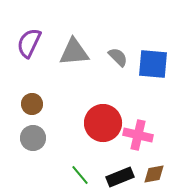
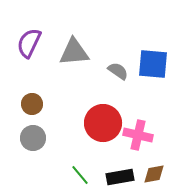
gray semicircle: moved 14 px down; rotated 10 degrees counterclockwise
black rectangle: rotated 12 degrees clockwise
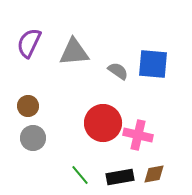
brown circle: moved 4 px left, 2 px down
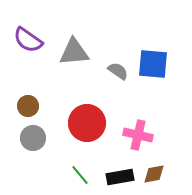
purple semicircle: moved 1 px left, 3 px up; rotated 80 degrees counterclockwise
red circle: moved 16 px left
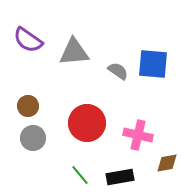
brown diamond: moved 13 px right, 11 px up
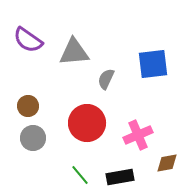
blue square: rotated 12 degrees counterclockwise
gray semicircle: moved 12 px left, 8 px down; rotated 100 degrees counterclockwise
pink cross: rotated 36 degrees counterclockwise
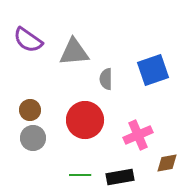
blue square: moved 6 px down; rotated 12 degrees counterclockwise
gray semicircle: rotated 25 degrees counterclockwise
brown circle: moved 2 px right, 4 px down
red circle: moved 2 px left, 3 px up
green line: rotated 50 degrees counterclockwise
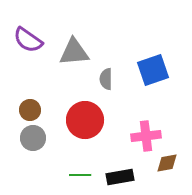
pink cross: moved 8 px right, 1 px down; rotated 16 degrees clockwise
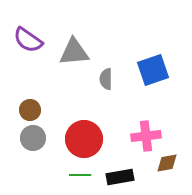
red circle: moved 1 px left, 19 px down
